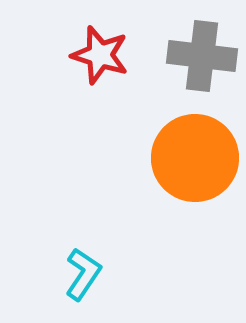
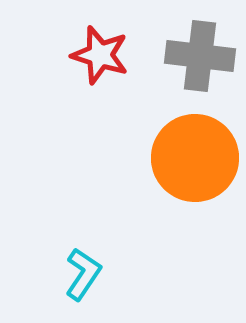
gray cross: moved 2 px left
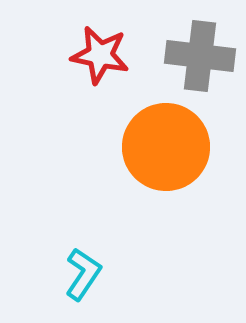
red star: rotated 6 degrees counterclockwise
orange circle: moved 29 px left, 11 px up
